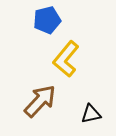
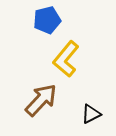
brown arrow: moved 1 px right, 1 px up
black triangle: rotated 15 degrees counterclockwise
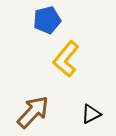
brown arrow: moved 8 px left, 12 px down
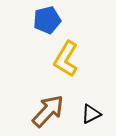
yellow L-shape: rotated 9 degrees counterclockwise
brown arrow: moved 15 px right, 1 px up
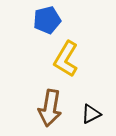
brown arrow: moved 2 px right, 3 px up; rotated 147 degrees clockwise
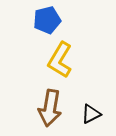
yellow L-shape: moved 6 px left, 1 px down
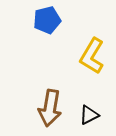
yellow L-shape: moved 32 px right, 4 px up
black triangle: moved 2 px left, 1 px down
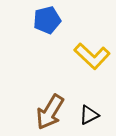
yellow L-shape: rotated 78 degrees counterclockwise
brown arrow: moved 4 px down; rotated 21 degrees clockwise
